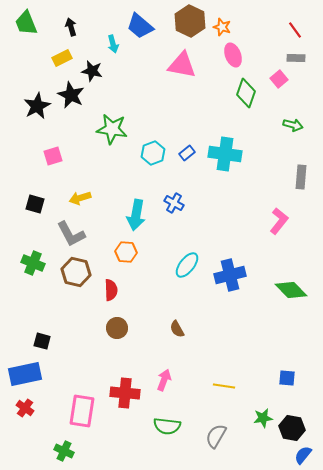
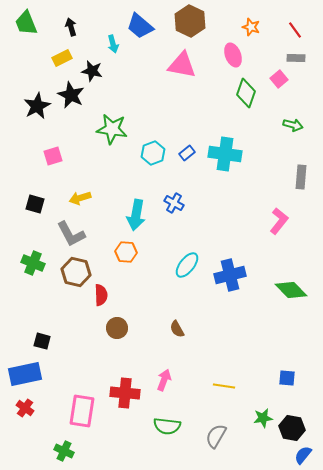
orange star at (222, 27): moved 29 px right
red semicircle at (111, 290): moved 10 px left, 5 px down
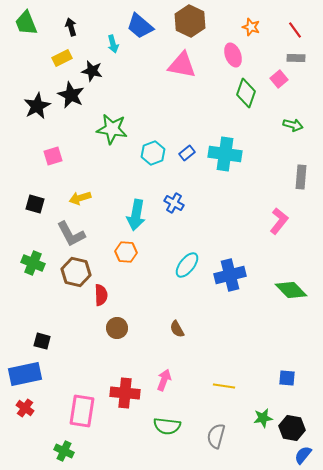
gray semicircle at (216, 436): rotated 15 degrees counterclockwise
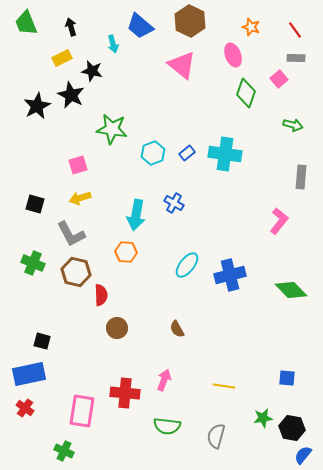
pink triangle at (182, 65): rotated 28 degrees clockwise
pink square at (53, 156): moved 25 px right, 9 px down
blue rectangle at (25, 374): moved 4 px right
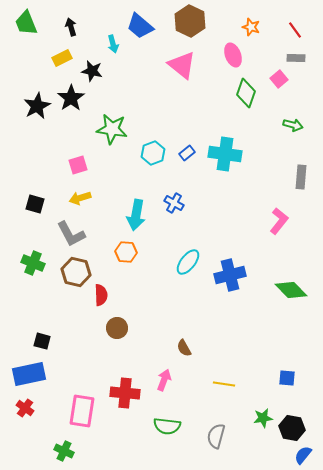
black star at (71, 95): moved 3 px down; rotated 12 degrees clockwise
cyan ellipse at (187, 265): moved 1 px right, 3 px up
brown semicircle at (177, 329): moved 7 px right, 19 px down
yellow line at (224, 386): moved 2 px up
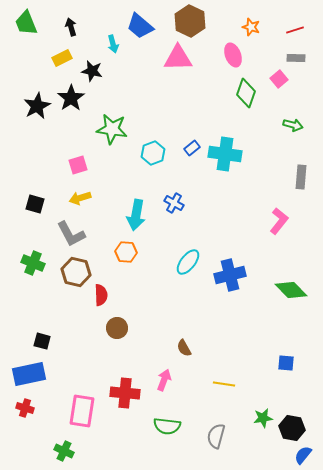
red line at (295, 30): rotated 72 degrees counterclockwise
pink triangle at (182, 65): moved 4 px left, 7 px up; rotated 40 degrees counterclockwise
blue rectangle at (187, 153): moved 5 px right, 5 px up
blue square at (287, 378): moved 1 px left, 15 px up
red cross at (25, 408): rotated 18 degrees counterclockwise
